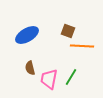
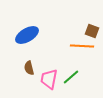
brown square: moved 24 px right
brown semicircle: moved 1 px left
green line: rotated 18 degrees clockwise
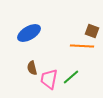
blue ellipse: moved 2 px right, 2 px up
brown semicircle: moved 3 px right
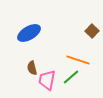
brown square: rotated 24 degrees clockwise
orange line: moved 4 px left, 14 px down; rotated 15 degrees clockwise
pink trapezoid: moved 2 px left, 1 px down
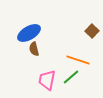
brown semicircle: moved 2 px right, 19 px up
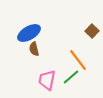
orange line: rotated 35 degrees clockwise
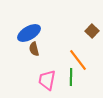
green line: rotated 48 degrees counterclockwise
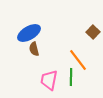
brown square: moved 1 px right, 1 px down
pink trapezoid: moved 2 px right
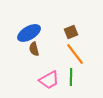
brown square: moved 22 px left; rotated 24 degrees clockwise
orange line: moved 3 px left, 6 px up
pink trapezoid: rotated 130 degrees counterclockwise
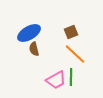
orange line: rotated 10 degrees counterclockwise
pink trapezoid: moved 7 px right
